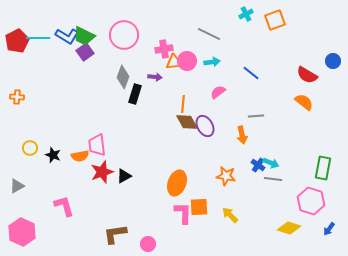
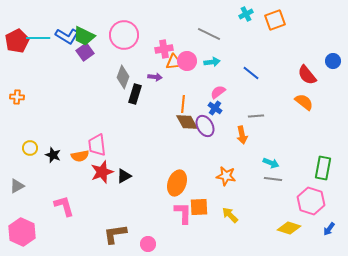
red semicircle at (307, 75): rotated 20 degrees clockwise
blue cross at (258, 165): moved 43 px left, 57 px up
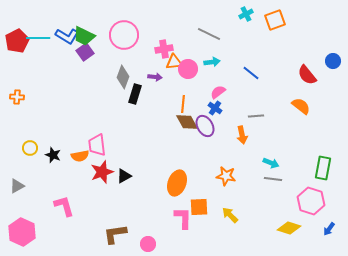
pink circle at (187, 61): moved 1 px right, 8 px down
orange semicircle at (304, 102): moved 3 px left, 4 px down
pink L-shape at (183, 213): moved 5 px down
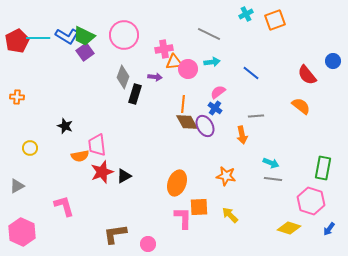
black star at (53, 155): moved 12 px right, 29 px up
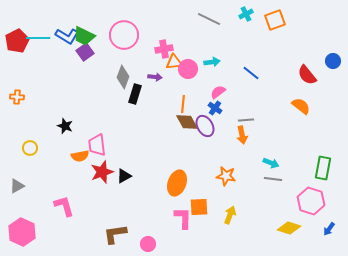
gray line at (209, 34): moved 15 px up
gray line at (256, 116): moved 10 px left, 4 px down
yellow arrow at (230, 215): rotated 66 degrees clockwise
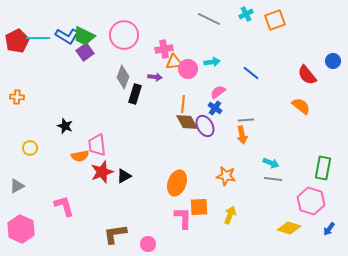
pink hexagon at (22, 232): moved 1 px left, 3 px up
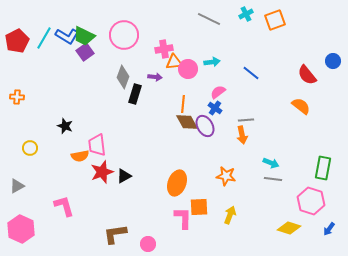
cyan line at (38, 38): moved 6 px right; rotated 60 degrees counterclockwise
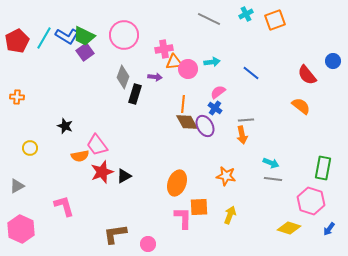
pink trapezoid at (97, 145): rotated 30 degrees counterclockwise
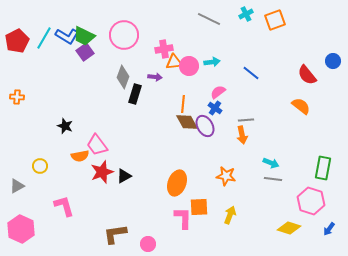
pink circle at (188, 69): moved 1 px right, 3 px up
yellow circle at (30, 148): moved 10 px right, 18 px down
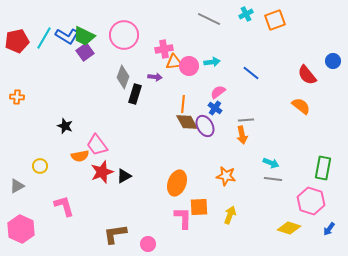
red pentagon at (17, 41): rotated 15 degrees clockwise
